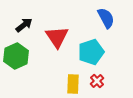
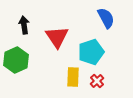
black arrow: rotated 60 degrees counterclockwise
green hexagon: moved 4 px down
yellow rectangle: moved 7 px up
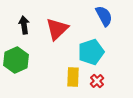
blue semicircle: moved 2 px left, 2 px up
red triangle: moved 8 px up; rotated 20 degrees clockwise
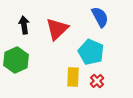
blue semicircle: moved 4 px left, 1 px down
cyan pentagon: rotated 30 degrees counterclockwise
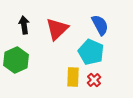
blue semicircle: moved 8 px down
red cross: moved 3 px left, 1 px up
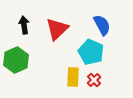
blue semicircle: moved 2 px right
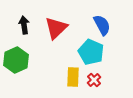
red triangle: moved 1 px left, 1 px up
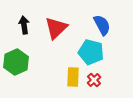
cyan pentagon: rotated 10 degrees counterclockwise
green hexagon: moved 2 px down
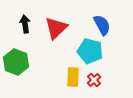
black arrow: moved 1 px right, 1 px up
cyan pentagon: moved 1 px left, 1 px up
green hexagon: rotated 15 degrees counterclockwise
